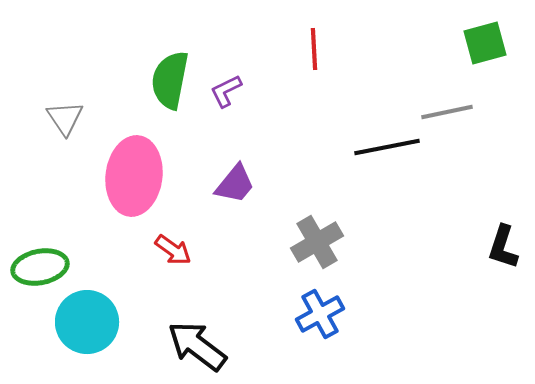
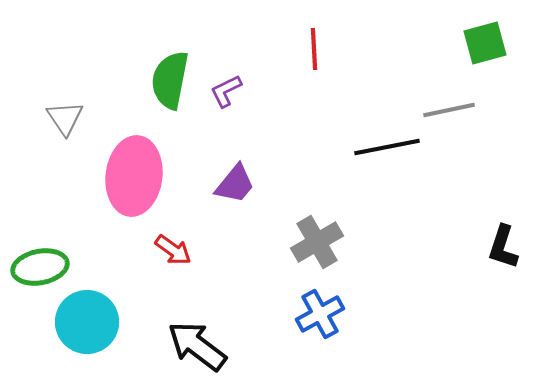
gray line: moved 2 px right, 2 px up
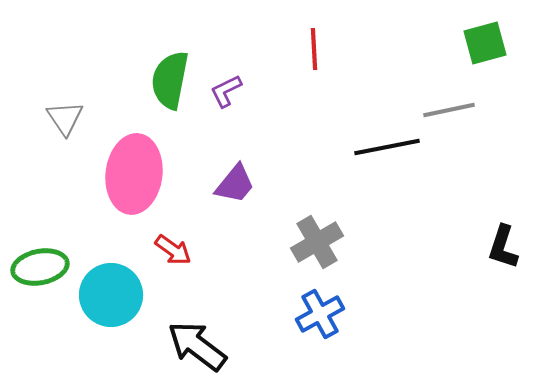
pink ellipse: moved 2 px up
cyan circle: moved 24 px right, 27 px up
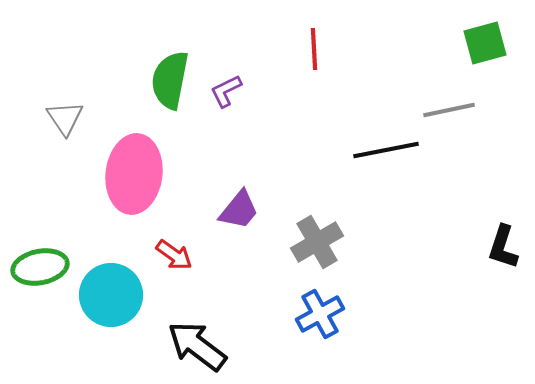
black line: moved 1 px left, 3 px down
purple trapezoid: moved 4 px right, 26 px down
red arrow: moved 1 px right, 5 px down
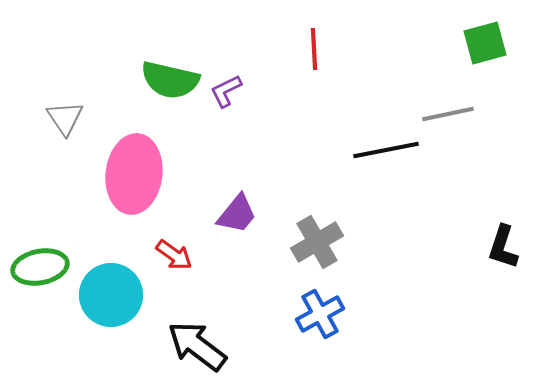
green semicircle: rotated 88 degrees counterclockwise
gray line: moved 1 px left, 4 px down
purple trapezoid: moved 2 px left, 4 px down
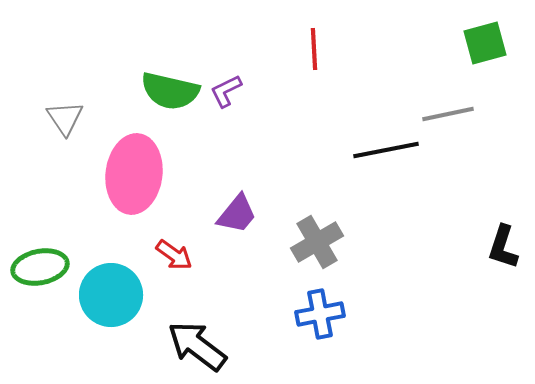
green semicircle: moved 11 px down
blue cross: rotated 18 degrees clockwise
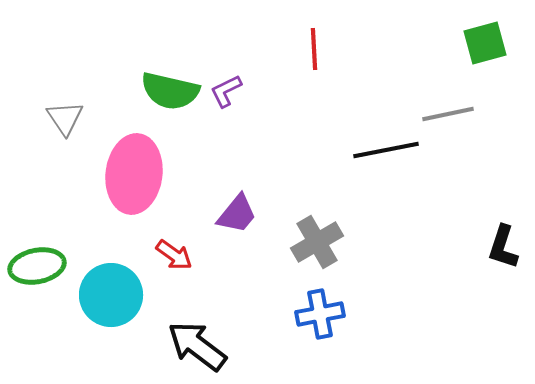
green ellipse: moved 3 px left, 1 px up
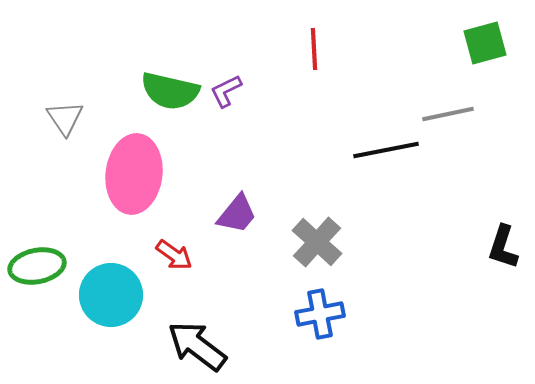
gray cross: rotated 18 degrees counterclockwise
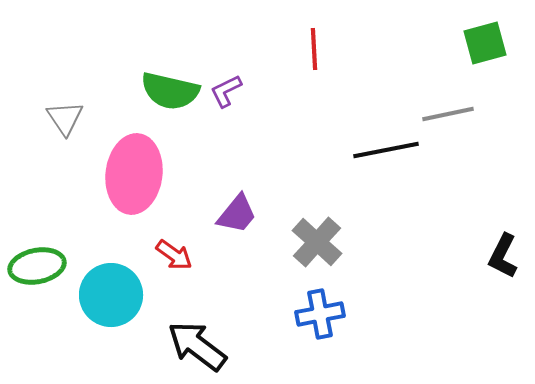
black L-shape: moved 9 px down; rotated 9 degrees clockwise
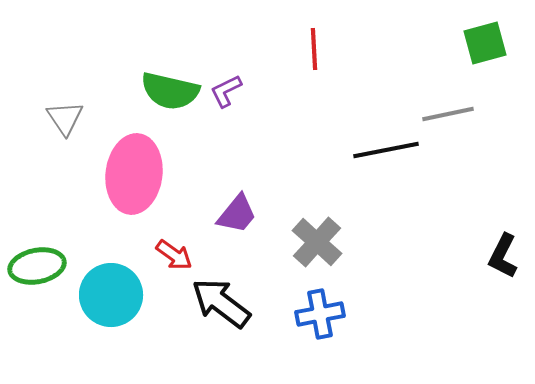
black arrow: moved 24 px right, 43 px up
